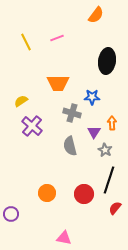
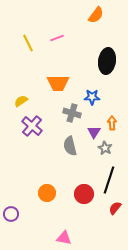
yellow line: moved 2 px right, 1 px down
gray star: moved 2 px up
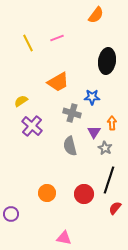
orange trapezoid: moved 1 px up; rotated 30 degrees counterclockwise
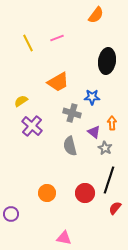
purple triangle: rotated 24 degrees counterclockwise
red circle: moved 1 px right, 1 px up
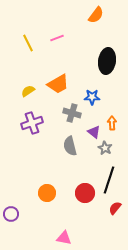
orange trapezoid: moved 2 px down
yellow semicircle: moved 7 px right, 10 px up
purple cross: moved 3 px up; rotated 30 degrees clockwise
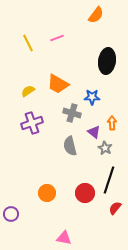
orange trapezoid: rotated 60 degrees clockwise
